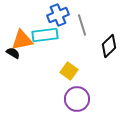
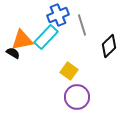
cyan rectangle: moved 1 px right, 2 px down; rotated 40 degrees counterclockwise
purple circle: moved 2 px up
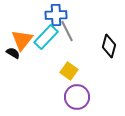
blue cross: moved 2 px left; rotated 20 degrees clockwise
gray line: moved 15 px left, 6 px down; rotated 10 degrees counterclockwise
orange triangle: rotated 40 degrees counterclockwise
black diamond: rotated 30 degrees counterclockwise
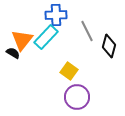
gray line: moved 20 px right
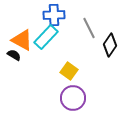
blue cross: moved 2 px left
gray line: moved 2 px right, 3 px up
orange triangle: rotated 40 degrees counterclockwise
black diamond: moved 1 px right, 1 px up; rotated 20 degrees clockwise
black semicircle: moved 1 px right, 2 px down
purple circle: moved 4 px left, 1 px down
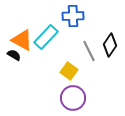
blue cross: moved 19 px right, 1 px down
gray line: moved 23 px down
